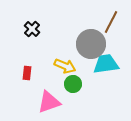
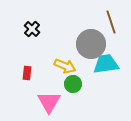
brown line: rotated 45 degrees counterclockwise
pink triangle: rotated 40 degrees counterclockwise
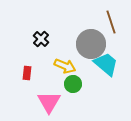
black cross: moved 9 px right, 10 px down
cyan trapezoid: rotated 48 degrees clockwise
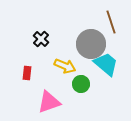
green circle: moved 8 px right
pink triangle: rotated 40 degrees clockwise
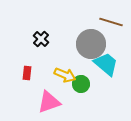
brown line: rotated 55 degrees counterclockwise
yellow arrow: moved 9 px down
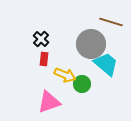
red rectangle: moved 17 px right, 14 px up
green circle: moved 1 px right
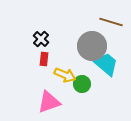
gray circle: moved 1 px right, 2 px down
